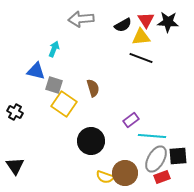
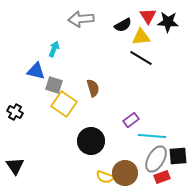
red triangle: moved 2 px right, 4 px up
black line: rotated 10 degrees clockwise
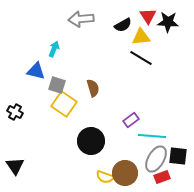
gray square: moved 3 px right
black square: rotated 12 degrees clockwise
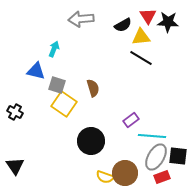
gray ellipse: moved 2 px up
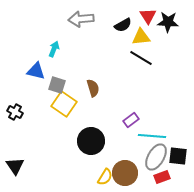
yellow semicircle: rotated 78 degrees counterclockwise
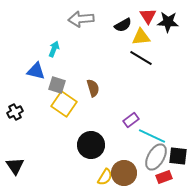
black cross: rotated 35 degrees clockwise
cyan line: rotated 20 degrees clockwise
black circle: moved 4 px down
brown circle: moved 1 px left
red rectangle: moved 2 px right
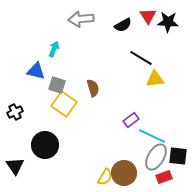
yellow triangle: moved 14 px right, 42 px down
black circle: moved 46 px left
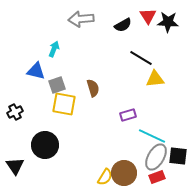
gray square: rotated 36 degrees counterclockwise
yellow square: rotated 25 degrees counterclockwise
purple rectangle: moved 3 px left, 5 px up; rotated 21 degrees clockwise
red rectangle: moved 7 px left
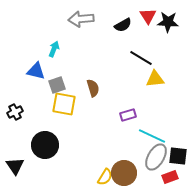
red rectangle: moved 13 px right
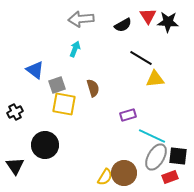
cyan arrow: moved 21 px right
blue triangle: moved 1 px left, 1 px up; rotated 24 degrees clockwise
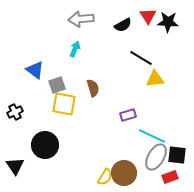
black square: moved 1 px left, 1 px up
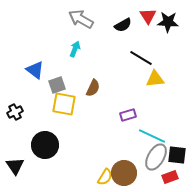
gray arrow: rotated 35 degrees clockwise
brown semicircle: rotated 42 degrees clockwise
